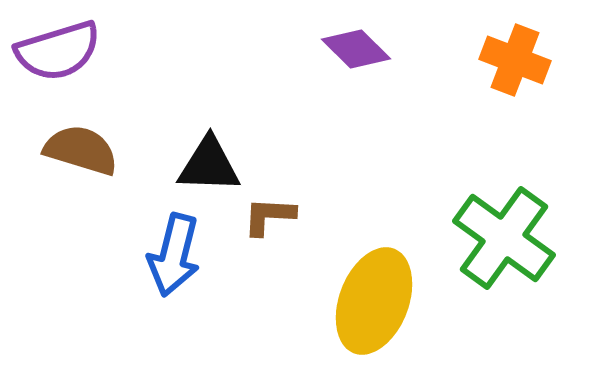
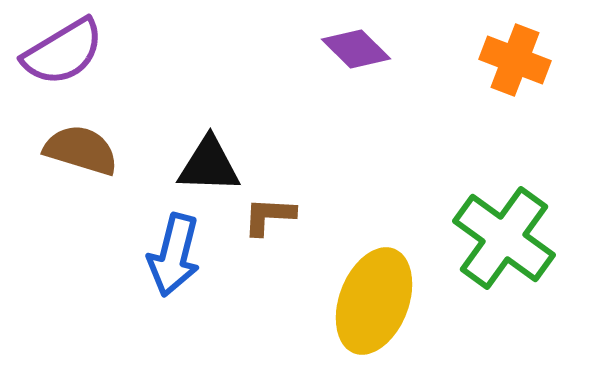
purple semicircle: moved 5 px right, 1 px down; rotated 14 degrees counterclockwise
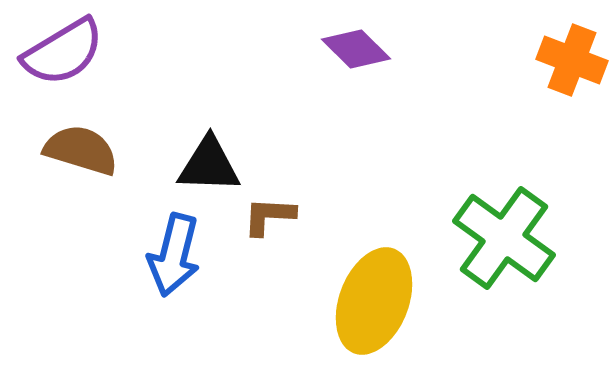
orange cross: moved 57 px right
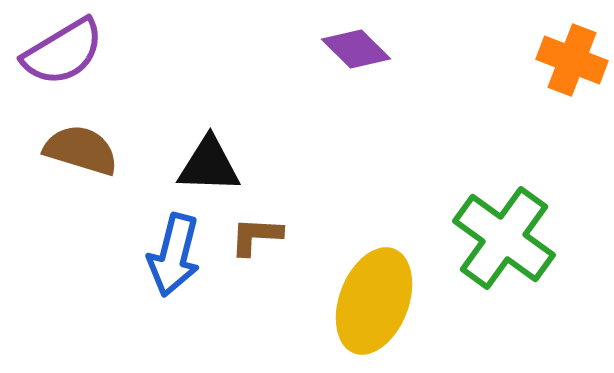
brown L-shape: moved 13 px left, 20 px down
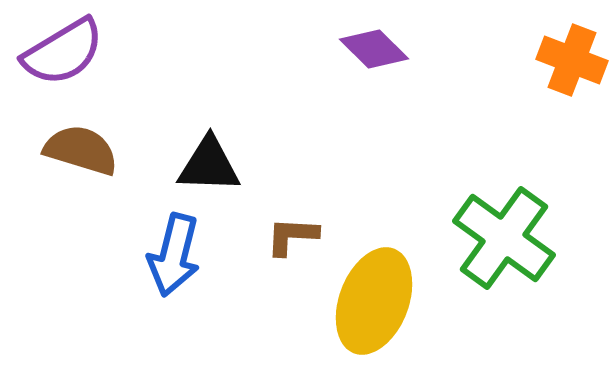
purple diamond: moved 18 px right
brown L-shape: moved 36 px right
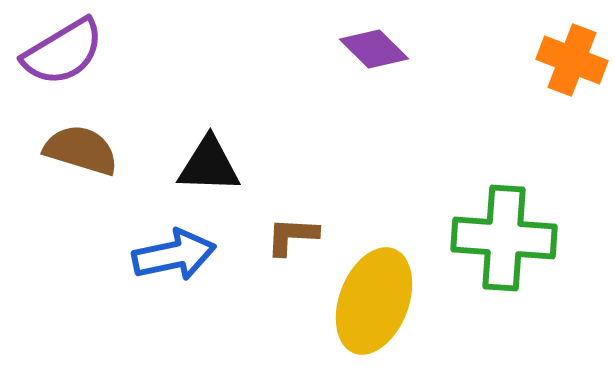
green cross: rotated 32 degrees counterclockwise
blue arrow: rotated 116 degrees counterclockwise
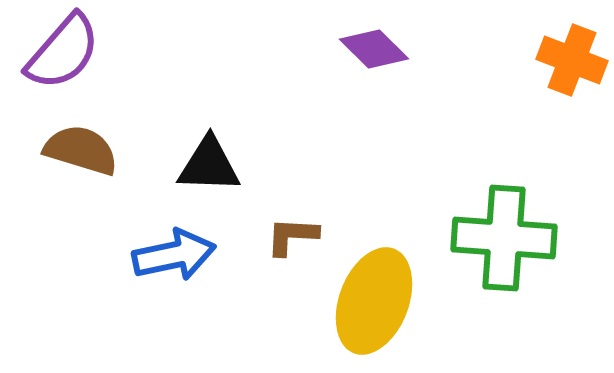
purple semicircle: rotated 18 degrees counterclockwise
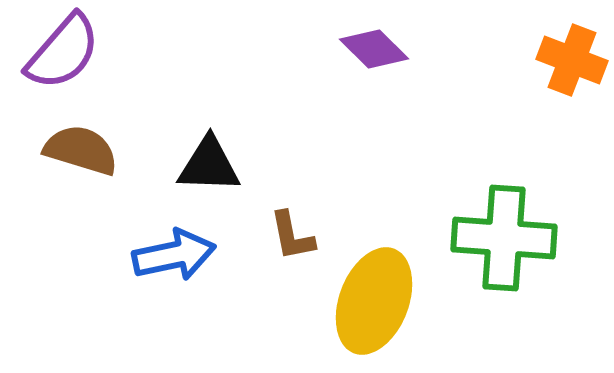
brown L-shape: rotated 104 degrees counterclockwise
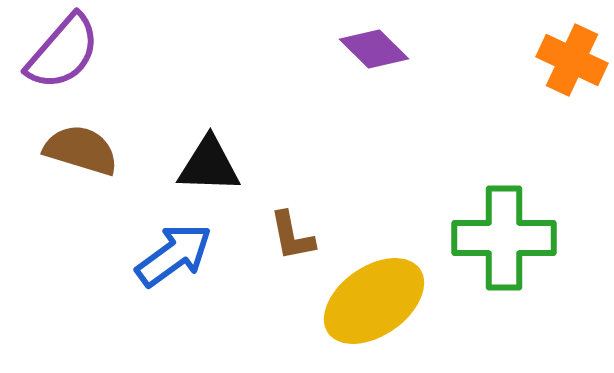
orange cross: rotated 4 degrees clockwise
green cross: rotated 4 degrees counterclockwise
blue arrow: rotated 24 degrees counterclockwise
yellow ellipse: rotated 34 degrees clockwise
